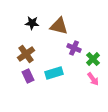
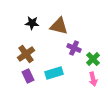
pink arrow: rotated 24 degrees clockwise
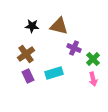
black star: moved 3 px down
